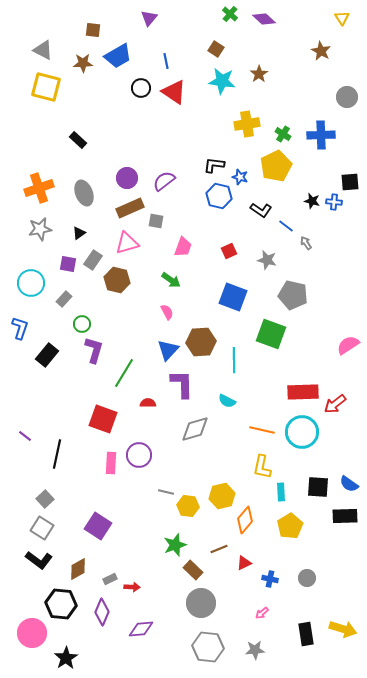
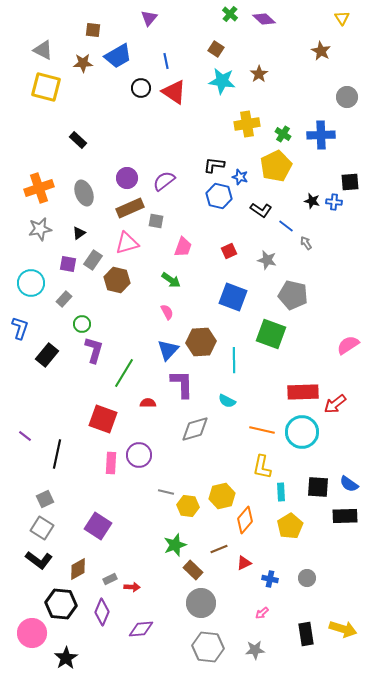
gray square at (45, 499): rotated 18 degrees clockwise
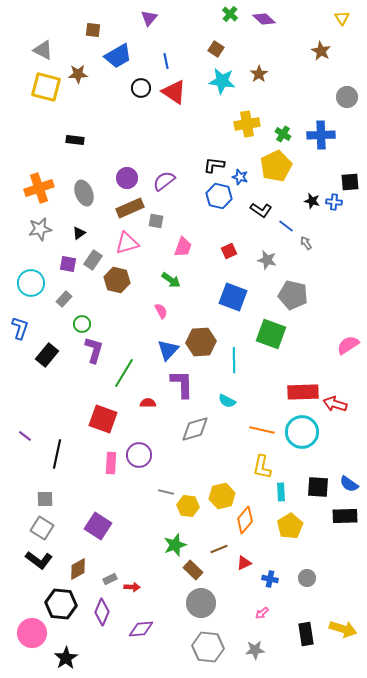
brown star at (83, 63): moved 5 px left, 11 px down
black rectangle at (78, 140): moved 3 px left; rotated 36 degrees counterclockwise
pink semicircle at (167, 312): moved 6 px left, 1 px up
red arrow at (335, 404): rotated 55 degrees clockwise
gray square at (45, 499): rotated 24 degrees clockwise
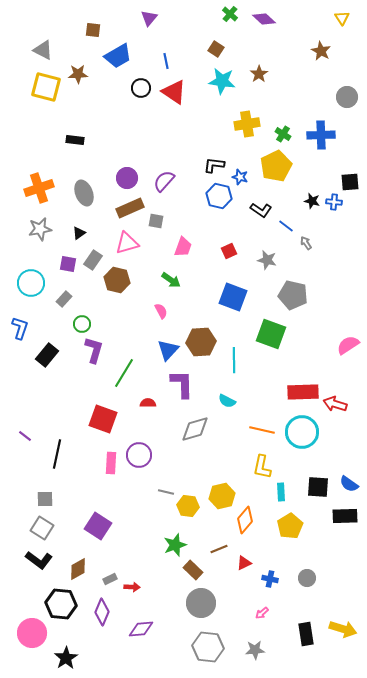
purple semicircle at (164, 181): rotated 10 degrees counterclockwise
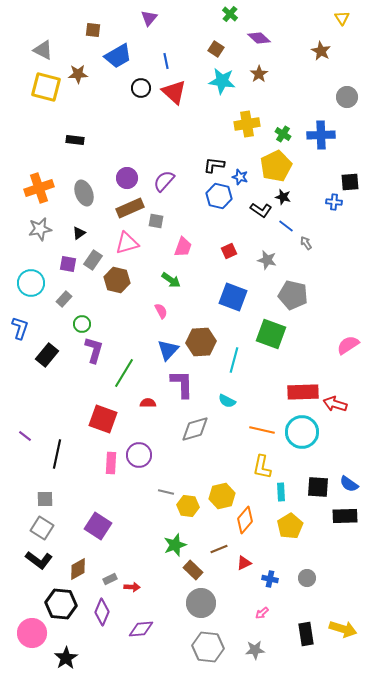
purple diamond at (264, 19): moved 5 px left, 19 px down
red triangle at (174, 92): rotated 8 degrees clockwise
black star at (312, 201): moved 29 px left, 4 px up
cyan line at (234, 360): rotated 15 degrees clockwise
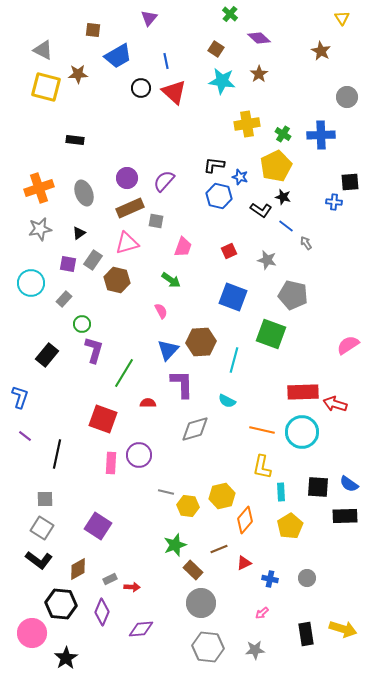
blue L-shape at (20, 328): moved 69 px down
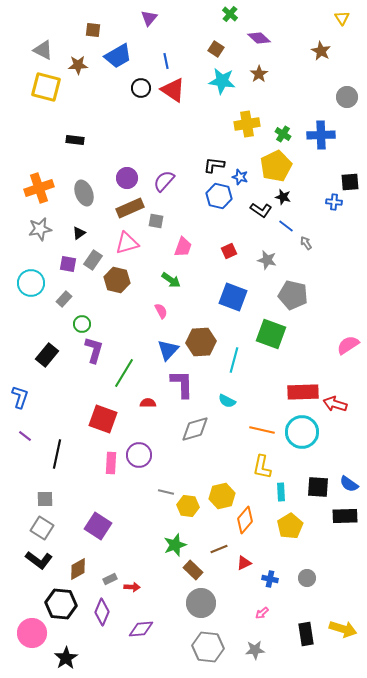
brown star at (78, 74): moved 9 px up
red triangle at (174, 92): moved 1 px left, 2 px up; rotated 8 degrees counterclockwise
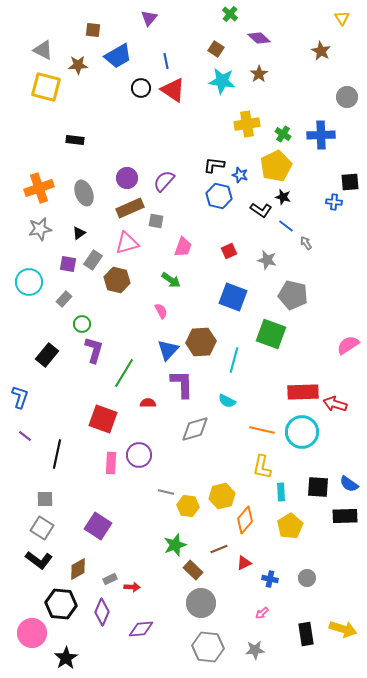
blue star at (240, 177): moved 2 px up
cyan circle at (31, 283): moved 2 px left, 1 px up
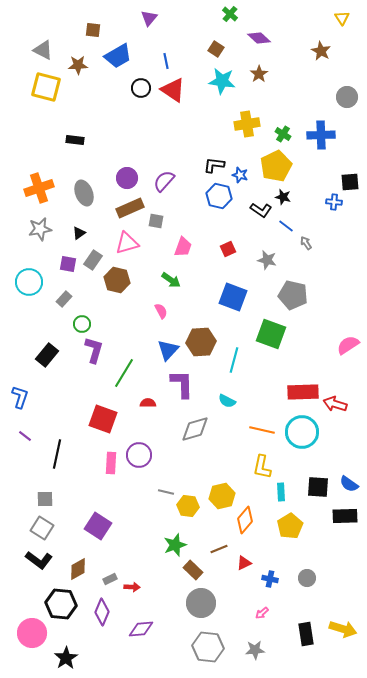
red square at (229, 251): moved 1 px left, 2 px up
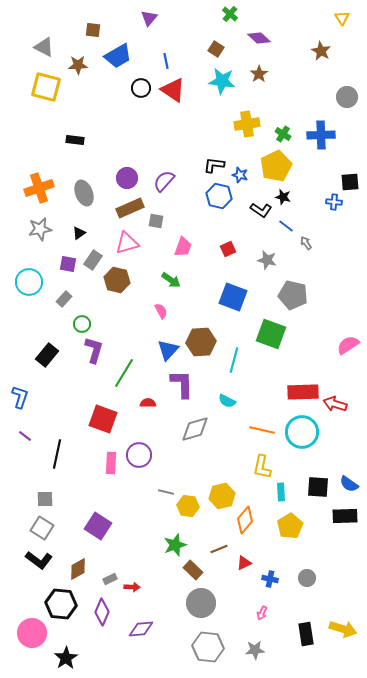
gray triangle at (43, 50): moved 1 px right, 3 px up
pink arrow at (262, 613): rotated 24 degrees counterclockwise
